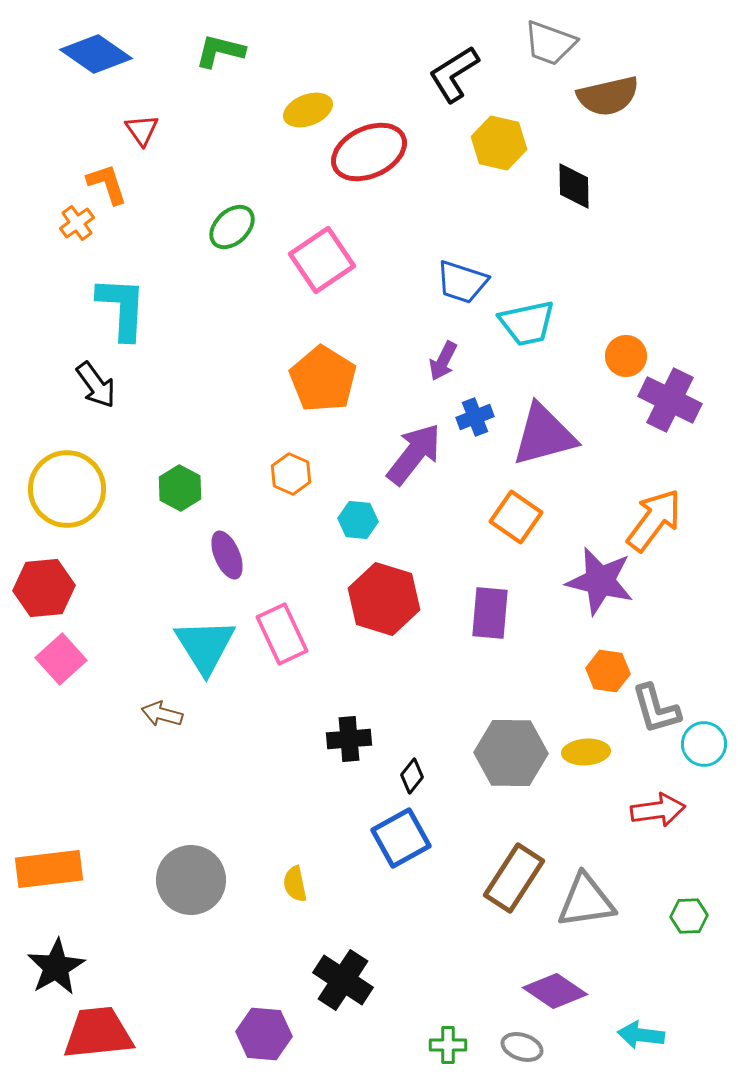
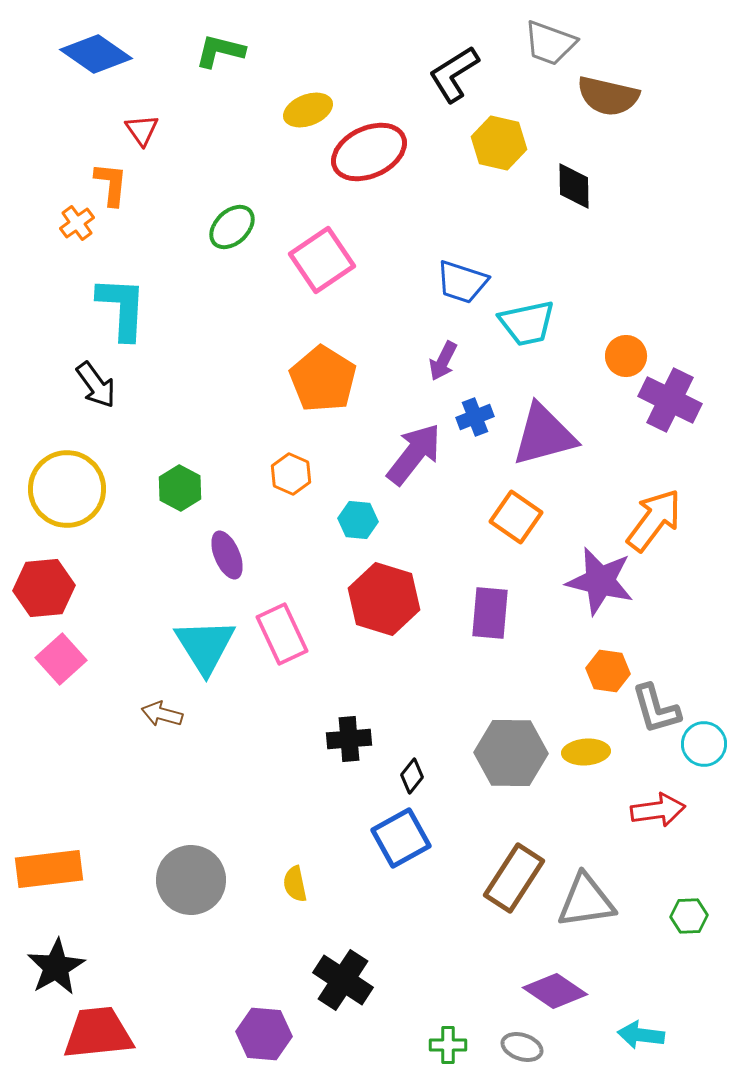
brown semicircle at (608, 96): rotated 26 degrees clockwise
orange L-shape at (107, 184): moved 4 px right; rotated 24 degrees clockwise
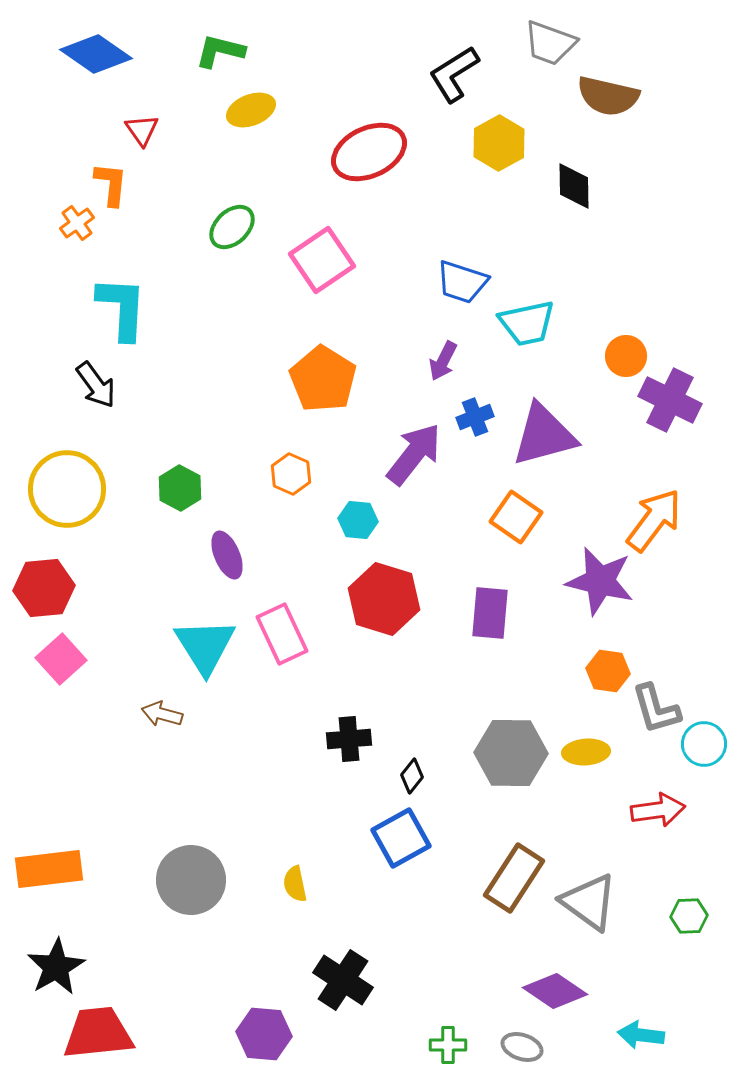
yellow ellipse at (308, 110): moved 57 px left
yellow hexagon at (499, 143): rotated 18 degrees clockwise
gray triangle at (586, 901): moved 3 px right, 1 px down; rotated 44 degrees clockwise
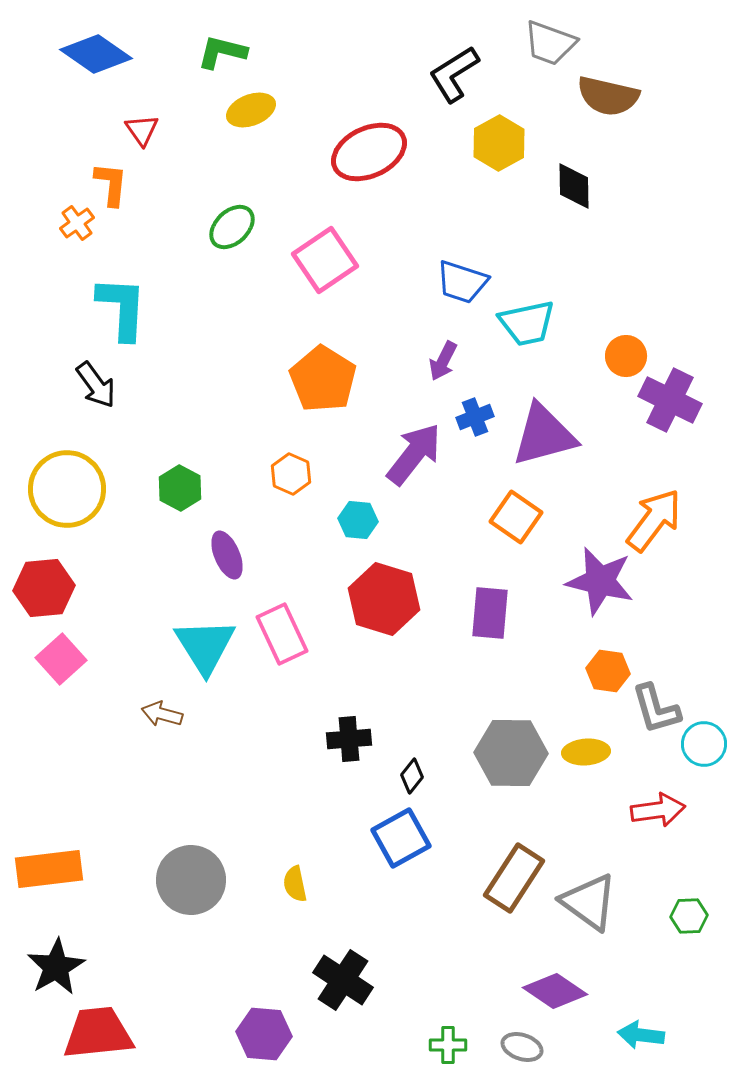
green L-shape at (220, 51): moved 2 px right, 1 px down
pink square at (322, 260): moved 3 px right
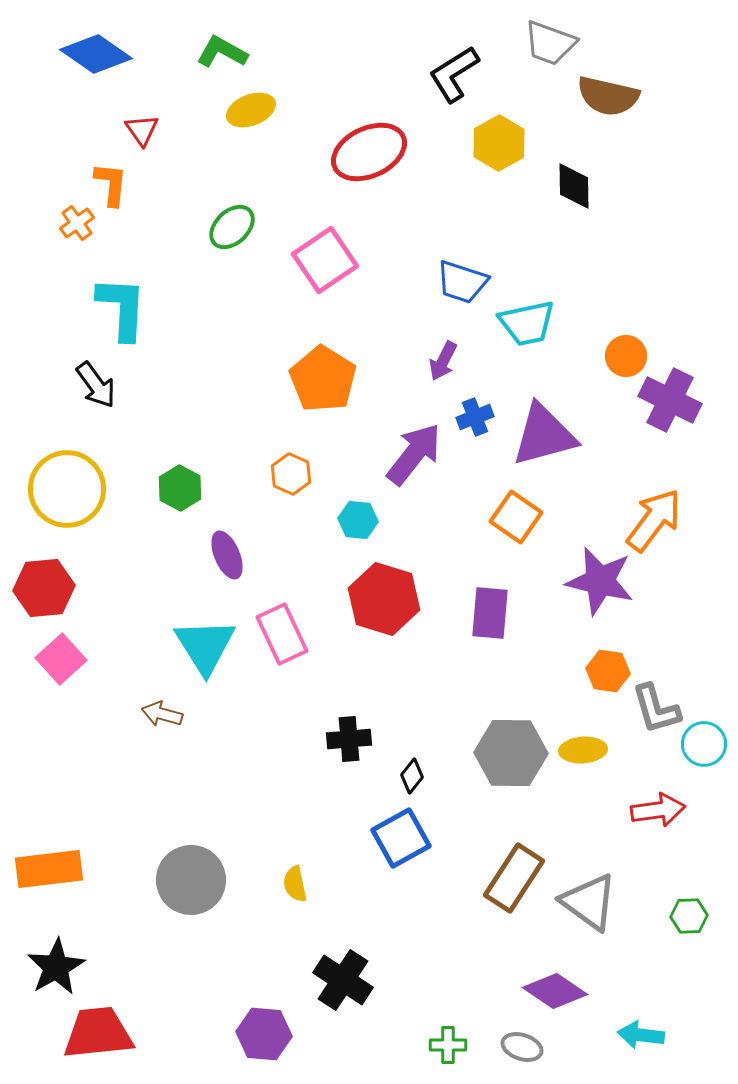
green L-shape at (222, 52): rotated 15 degrees clockwise
yellow ellipse at (586, 752): moved 3 px left, 2 px up
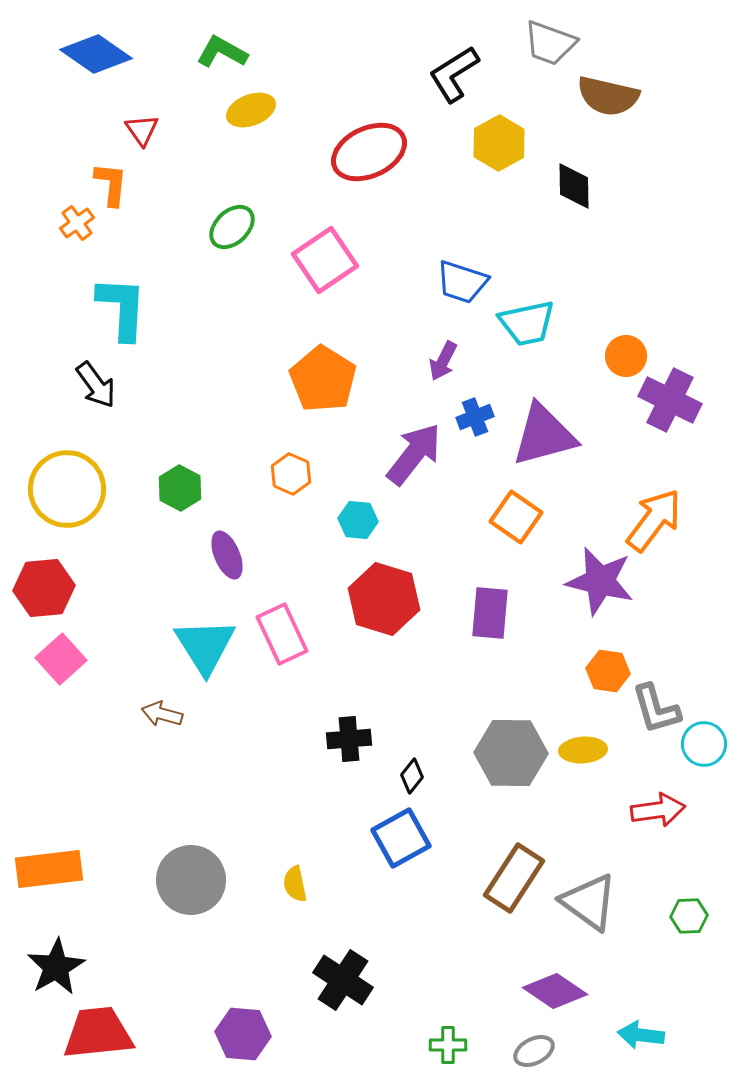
purple hexagon at (264, 1034): moved 21 px left
gray ellipse at (522, 1047): moved 12 px right, 4 px down; rotated 45 degrees counterclockwise
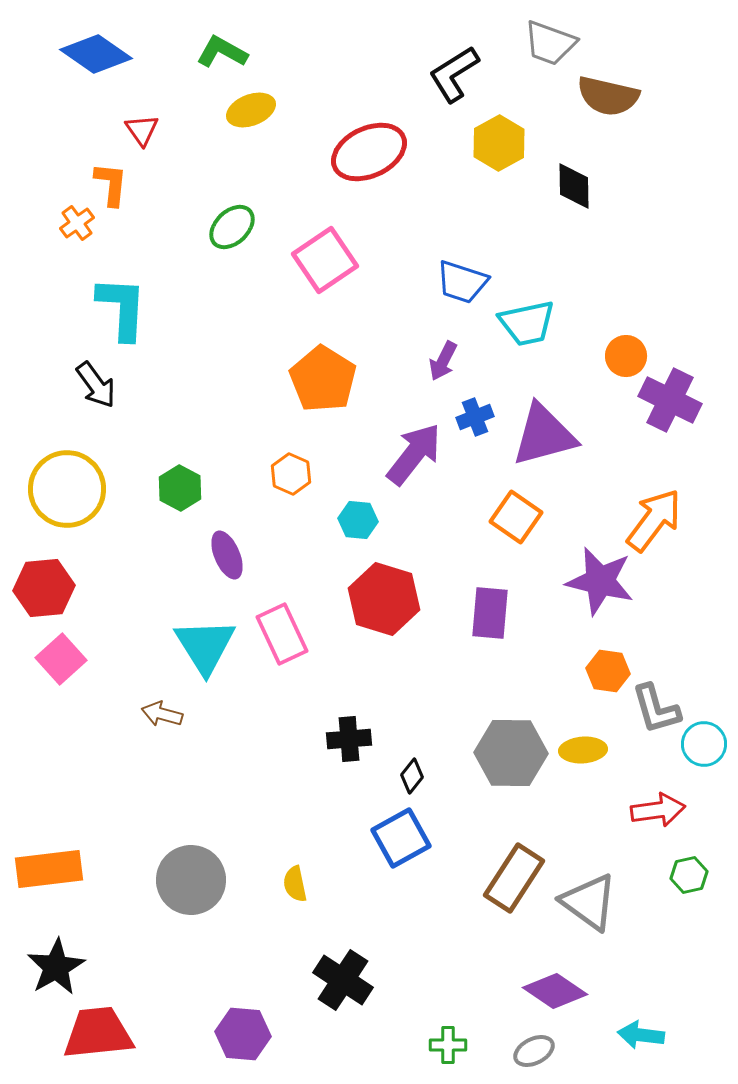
green hexagon at (689, 916): moved 41 px up; rotated 9 degrees counterclockwise
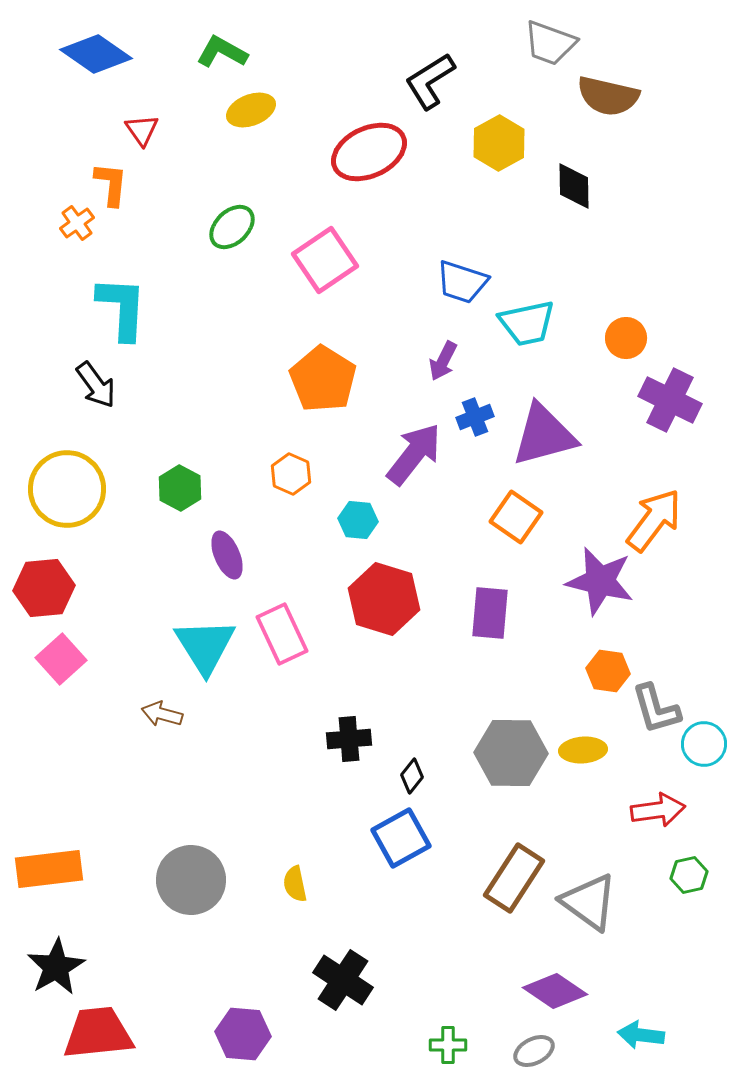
black L-shape at (454, 74): moved 24 px left, 7 px down
orange circle at (626, 356): moved 18 px up
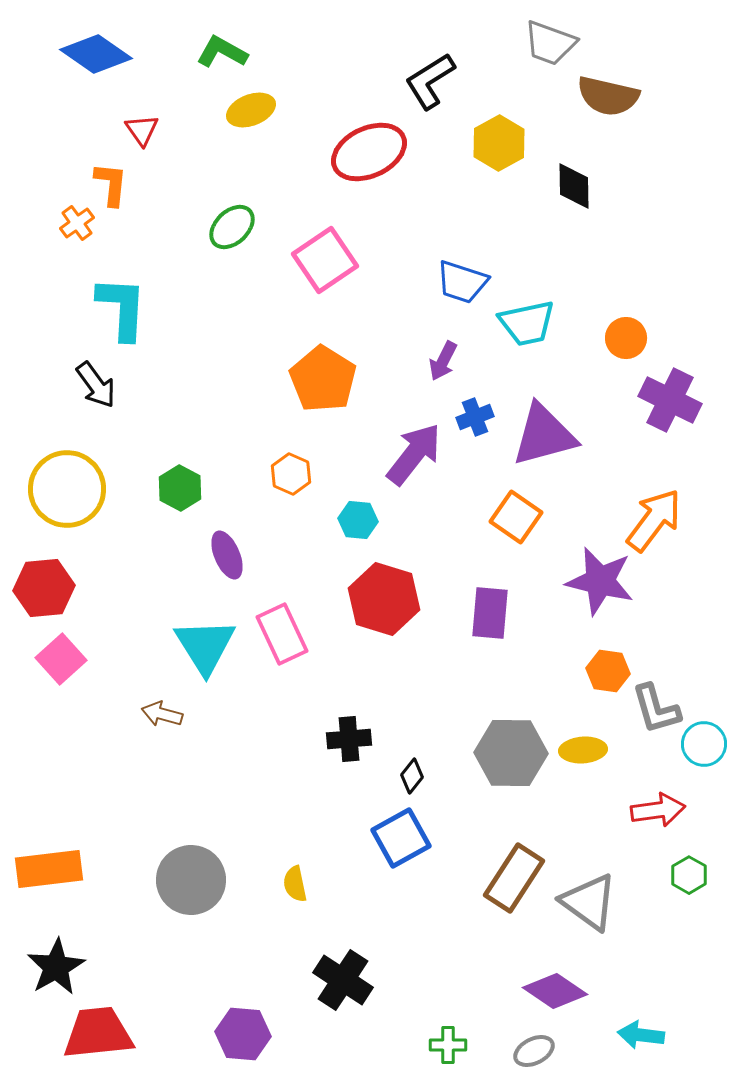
green hexagon at (689, 875): rotated 18 degrees counterclockwise
